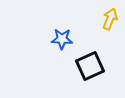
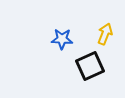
yellow arrow: moved 5 px left, 15 px down
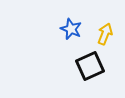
blue star: moved 9 px right, 10 px up; rotated 20 degrees clockwise
